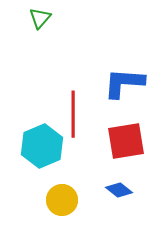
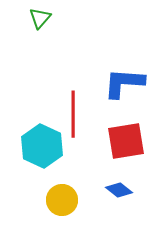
cyan hexagon: rotated 12 degrees counterclockwise
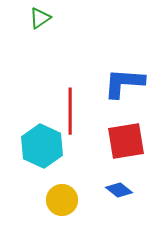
green triangle: rotated 15 degrees clockwise
red line: moved 3 px left, 3 px up
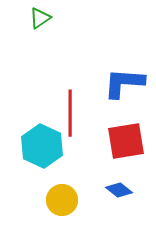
red line: moved 2 px down
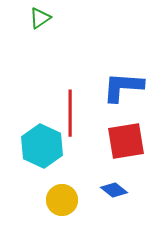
blue L-shape: moved 1 px left, 4 px down
blue diamond: moved 5 px left
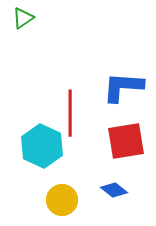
green triangle: moved 17 px left
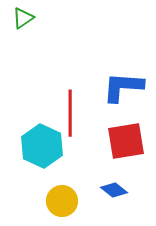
yellow circle: moved 1 px down
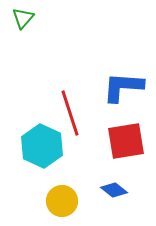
green triangle: rotated 15 degrees counterclockwise
red line: rotated 18 degrees counterclockwise
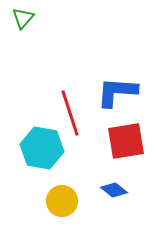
blue L-shape: moved 6 px left, 5 px down
cyan hexagon: moved 2 px down; rotated 15 degrees counterclockwise
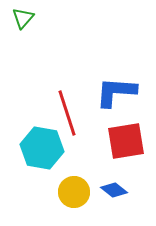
blue L-shape: moved 1 px left
red line: moved 3 px left
yellow circle: moved 12 px right, 9 px up
